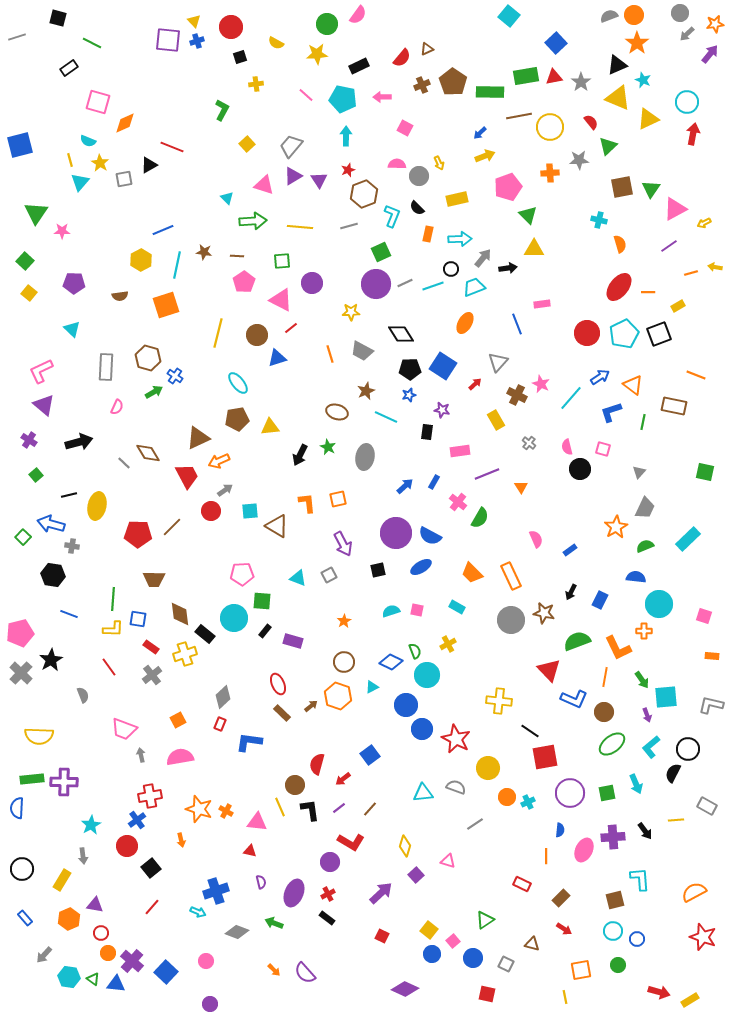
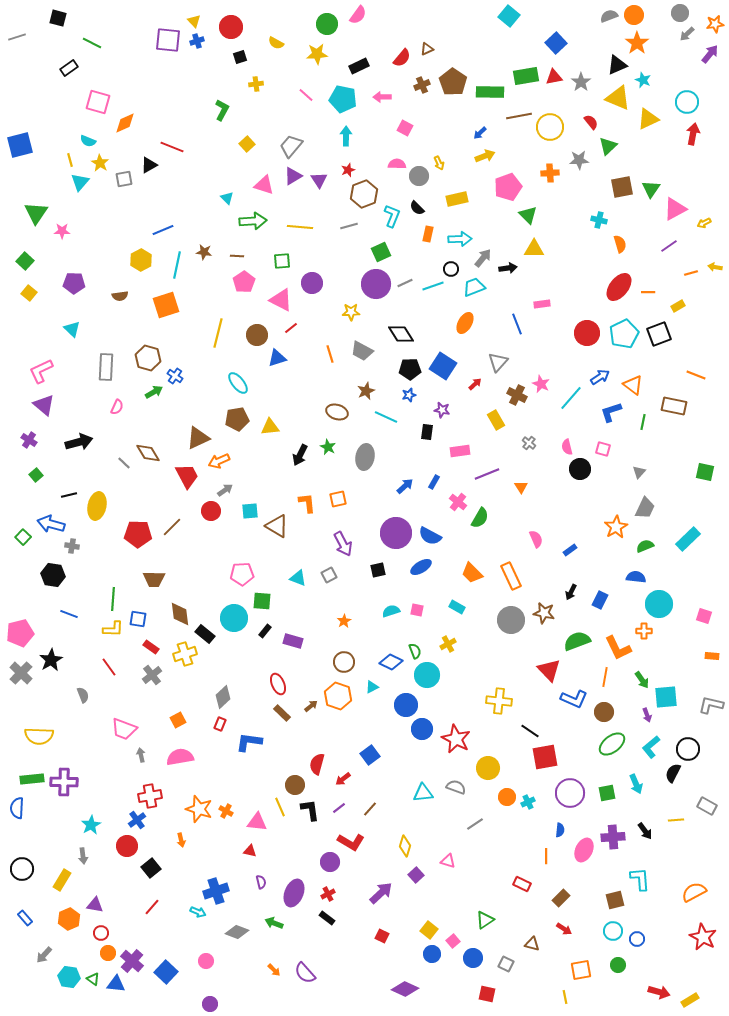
red star at (703, 937): rotated 8 degrees clockwise
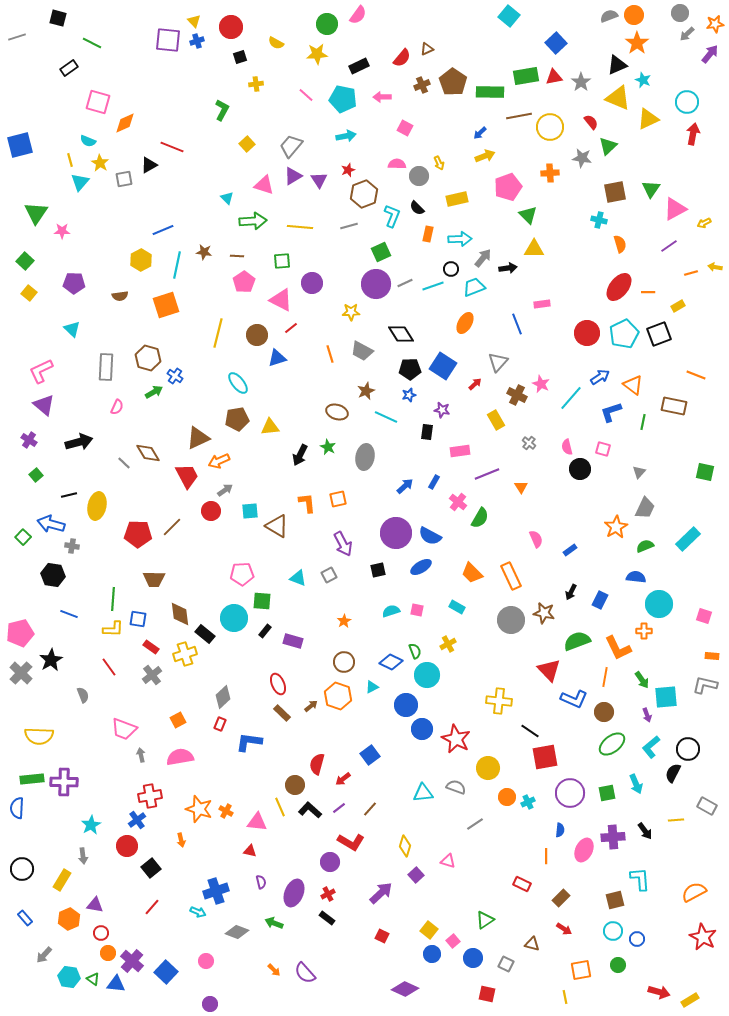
cyan arrow at (346, 136): rotated 78 degrees clockwise
gray star at (579, 160): moved 3 px right, 2 px up; rotated 12 degrees clockwise
brown square at (622, 187): moved 7 px left, 5 px down
gray L-shape at (711, 705): moved 6 px left, 20 px up
black L-shape at (310, 810): rotated 40 degrees counterclockwise
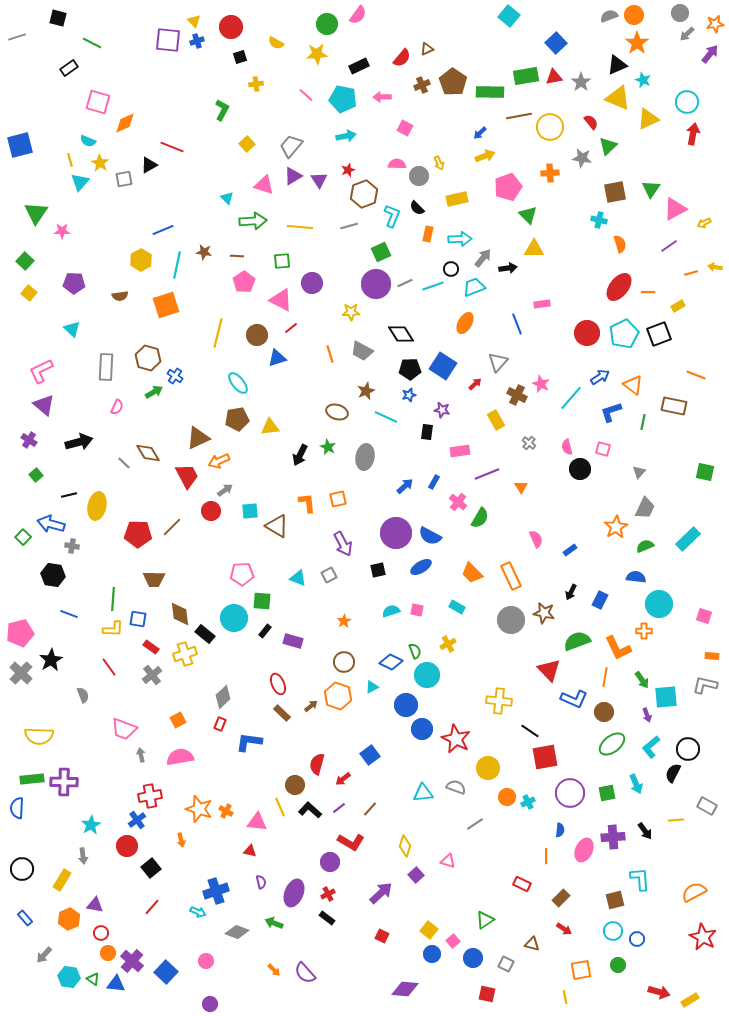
purple diamond at (405, 989): rotated 20 degrees counterclockwise
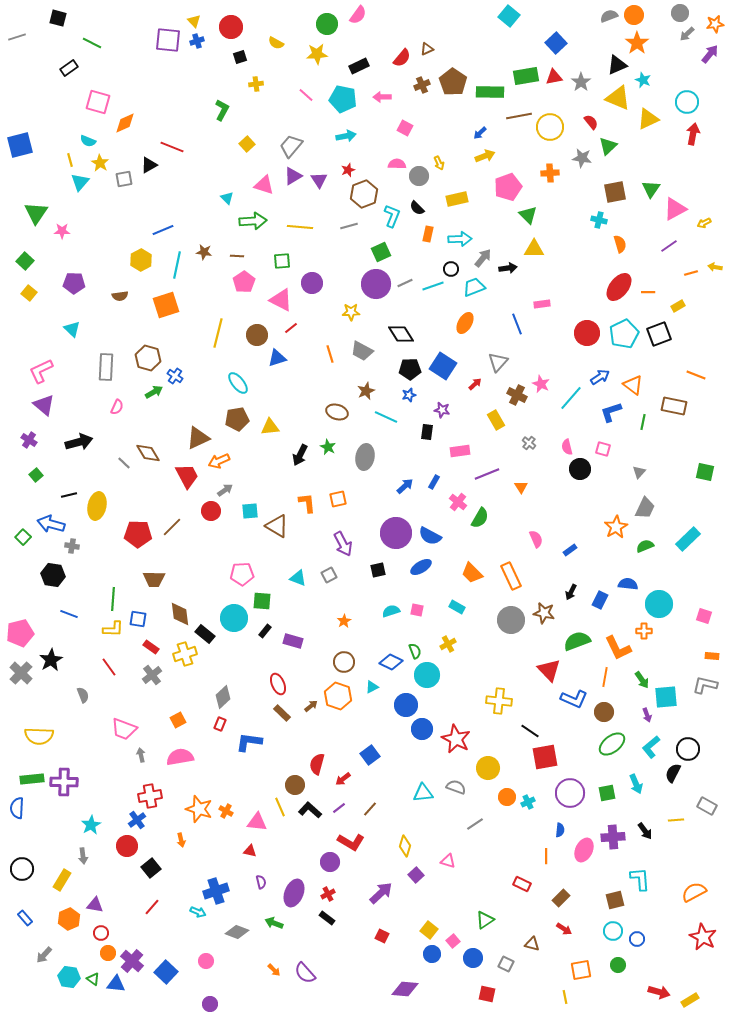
blue semicircle at (636, 577): moved 8 px left, 7 px down
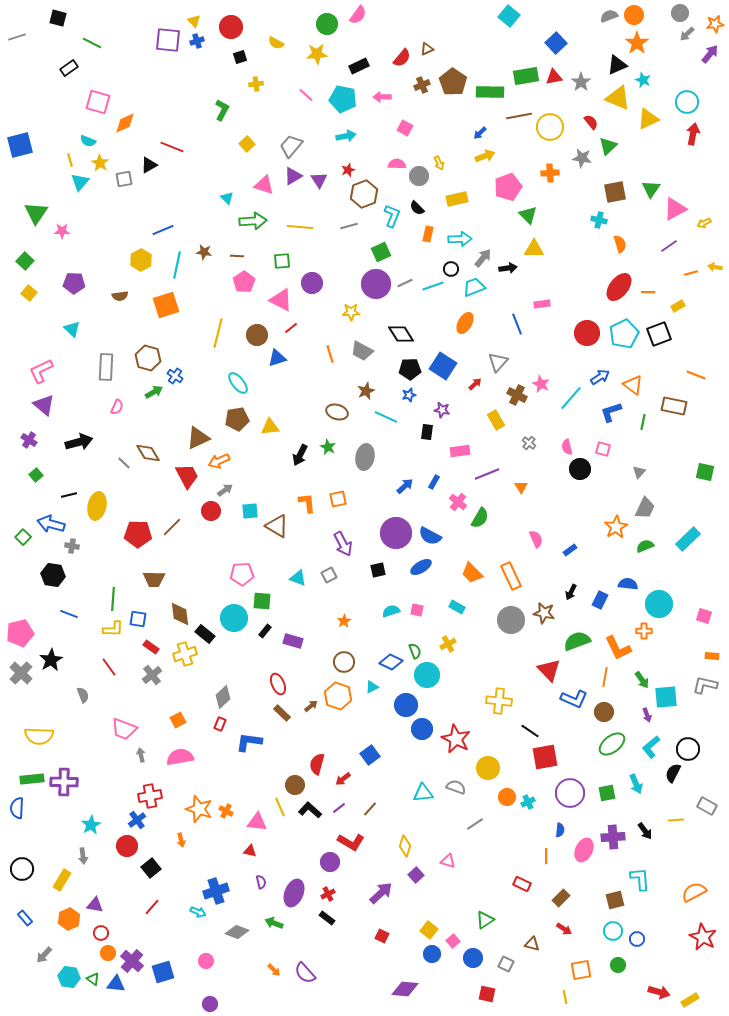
blue square at (166, 972): moved 3 px left; rotated 30 degrees clockwise
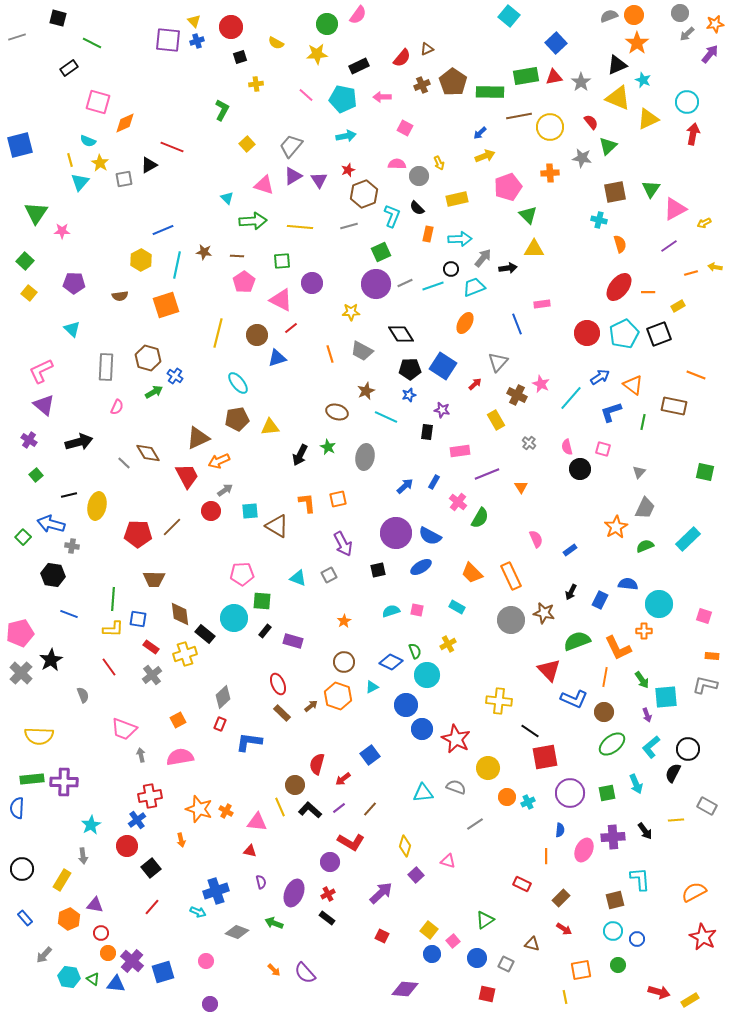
blue circle at (473, 958): moved 4 px right
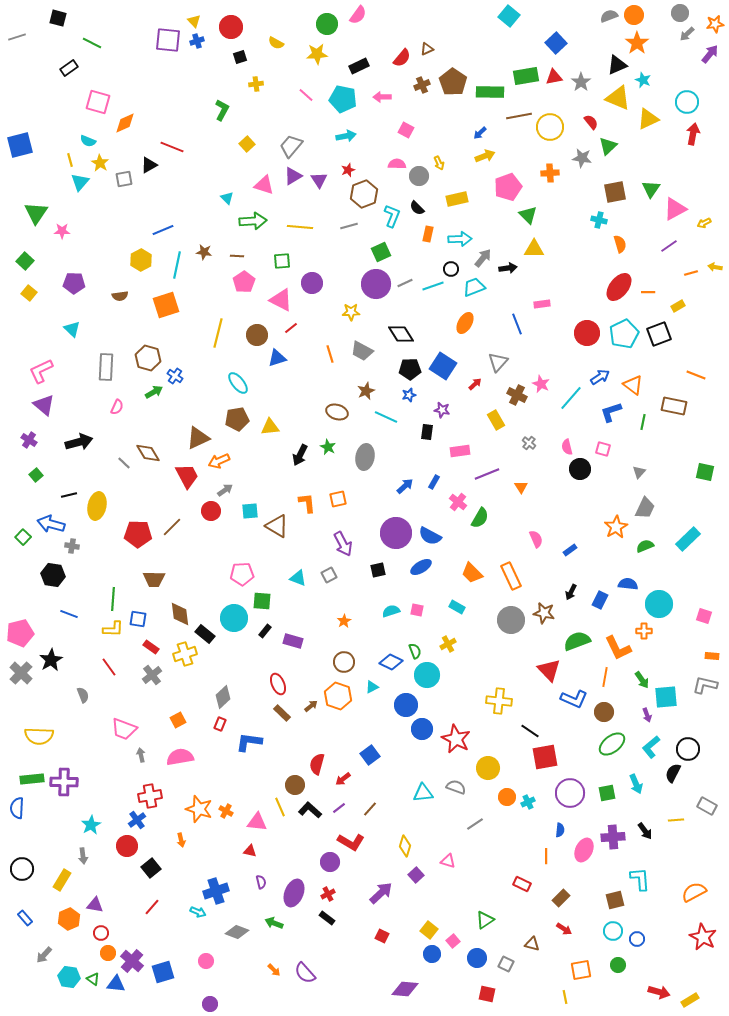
pink square at (405, 128): moved 1 px right, 2 px down
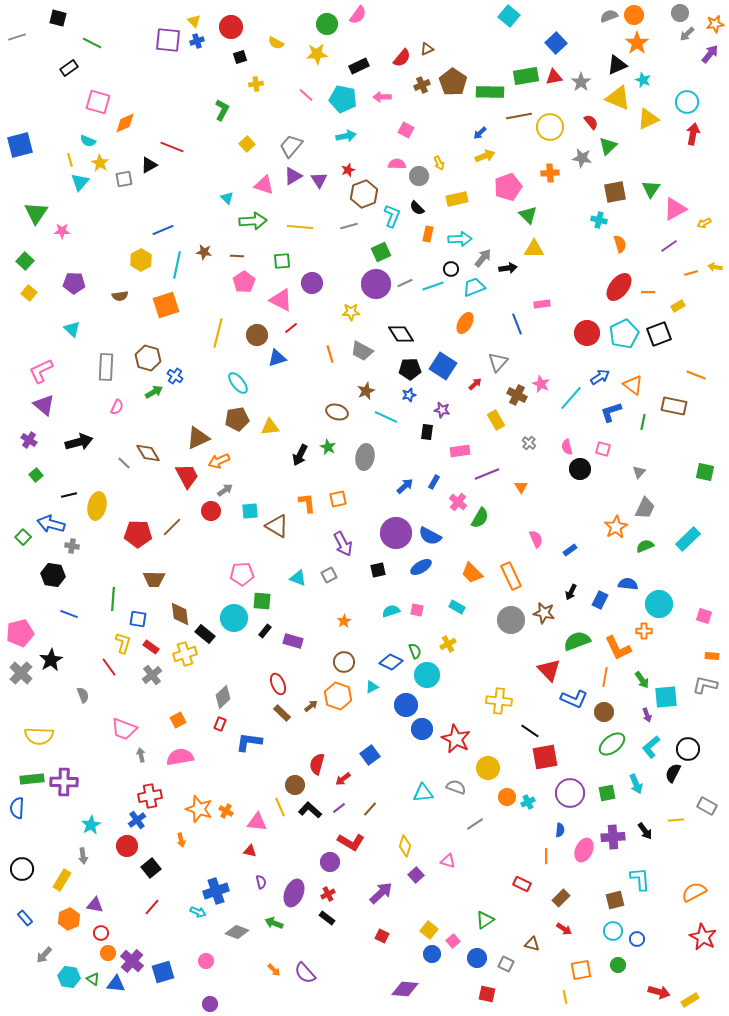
yellow L-shape at (113, 629): moved 10 px right, 14 px down; rotated 75 degrees counterclockwise
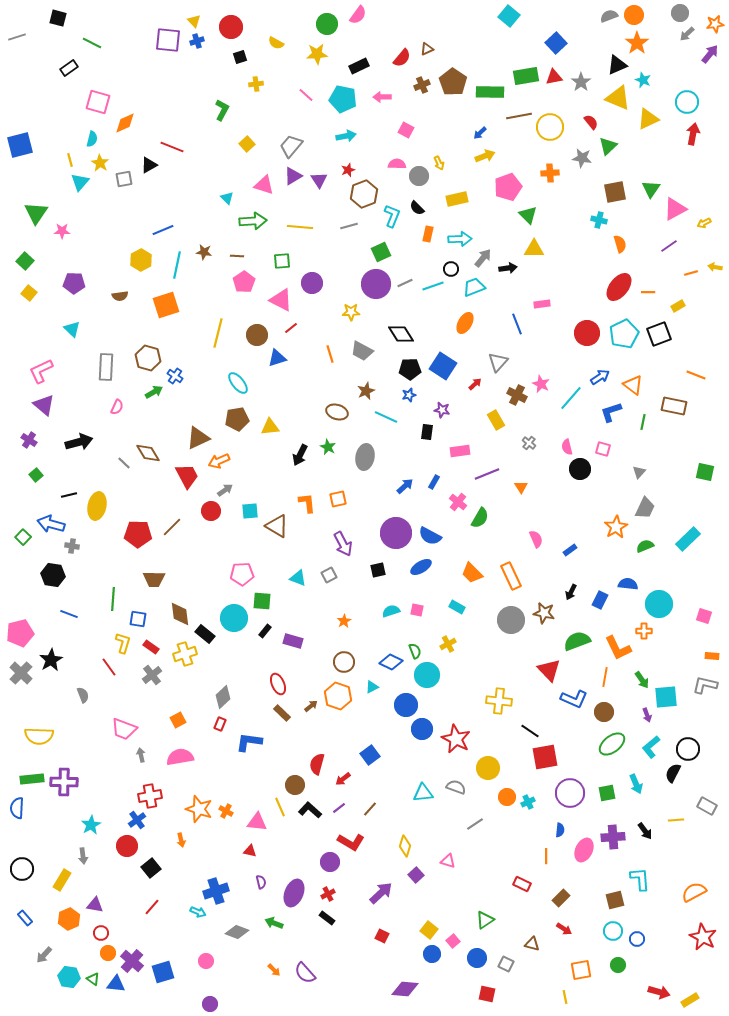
cyan semicircle at (88, 141): moved 4 px right, 2 px up; rotated 98 degrees counterclockwise
